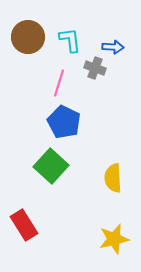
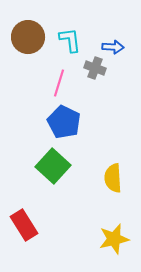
green square: moved 2 px right
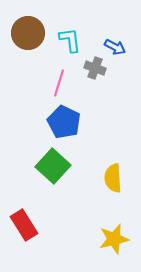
brown circle: moved 4 px up
blue arrow: moved 2 px right; rotated 25 degrees clockwise
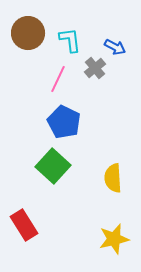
gray cross: rotated 30 degrees clockwise
pink line: moved 1 px left, 4 px up; rotated 8 degrees clockwise
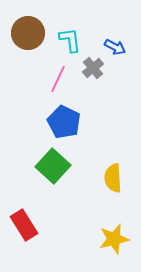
gray cross: moved 2 px left
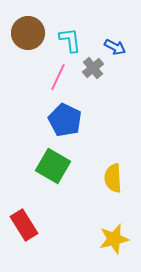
pink line: moved 2 px up
blue pentagon: moved 1 px right, 2 px up
green square: rotated 12 degrees counterclockwise
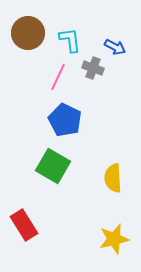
gray cross: rotated 30 degrees counterclockwise
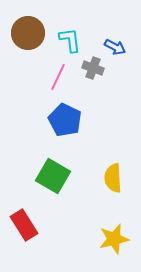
green square: moved 10 px down
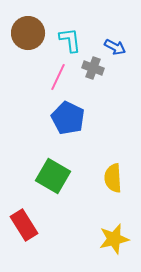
blue pentagon: moved 3 px right, 2 px up
